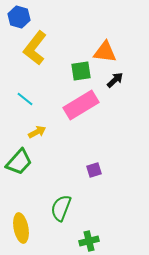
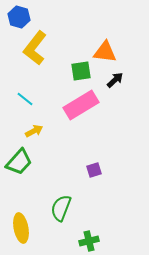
yellow arrow: moved 3 px left, 1 px up
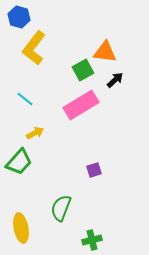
yellow L-shape: moved 1 px left
green square: moved 2 px right, 1 px up; rotated 20 degrees counterclockwise
yellow arrow: moved 1 px right, 2 px down
green cross: moved 3 px right, 1 px up
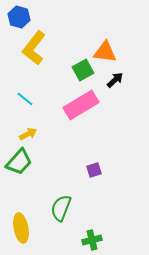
yellow arrow: moved 7 px left, 1 px down
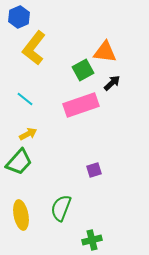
blue hexagon: rotated 20 degrees clockwise
black arrow: moved 3 px left, 3 px down
pink rectangle: rotated 12 degrees clockwise
yellow ellipse: moved 13 px up
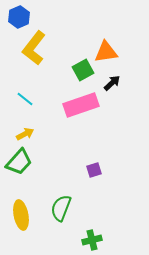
orange triangle: moved 1 px right; rotated 15 degrees counterclockwise
yellow arrow: moved 3 px left
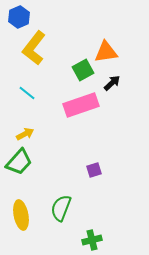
cyan line: moved 2 px right, 6 px up
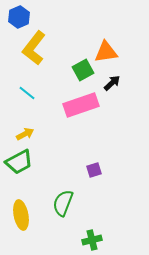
green trapezoid: rotated 20 degrees clockwise
green semicircle: moved 2 px right, 5 px up
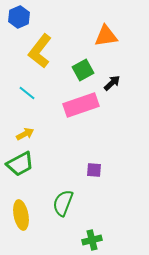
yellow L-shape: moved 6 px right, 3 px down
orange triangle: moved 16 px up
green trapezoid: moved 1 px right, 2 px down
purple square: rotated 21 degrees clockwise
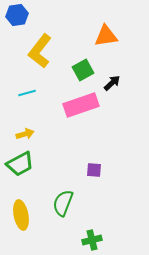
blue hexagon: moved 2 px left, 2 px up; rotated 15 degrees clockwise
cyan line: rotated 54 degrees counterclockwise
yellow arrow: rotated 12 degrees clockwise
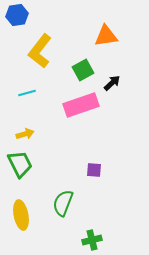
green trapezoid: rotated 88 degrees counterclockwise
